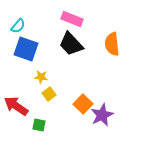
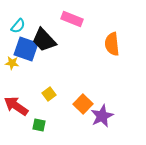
black trapezoid: moved 27 px left, 4 px up
yellow star: moved 29 px left, 14 px up
purple star: moved 1 px down
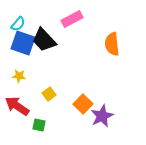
pink rectangle: rotated 50 degrees counterclockwise
cyan semicircle: moved 2 px up
blue square: moved 3 px left, 6 px up
yellow star: moved 7 px right, 13 px down
red arrow: moved 1 px right
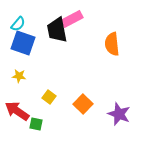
black trapezoid: moved 13 px right, 10 px up; rotated 32 degrees clockwise
yellow square: moved 3 px down; rotated 16 degrees counterclockwise
red arrow: moved 5 px down
purple star: moved 17 px right, 2 px up; rotated 25 degrees counterclockwise
green square: moved 3 px left, 1 px up
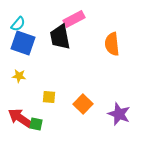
pink rectangle: moved 2 px right
black trapezoid: moved 3 px right, 7 px down
yellow square: rotated 32 degrees counterclockwise
red arrow: moved 3 px right, 7 px down
